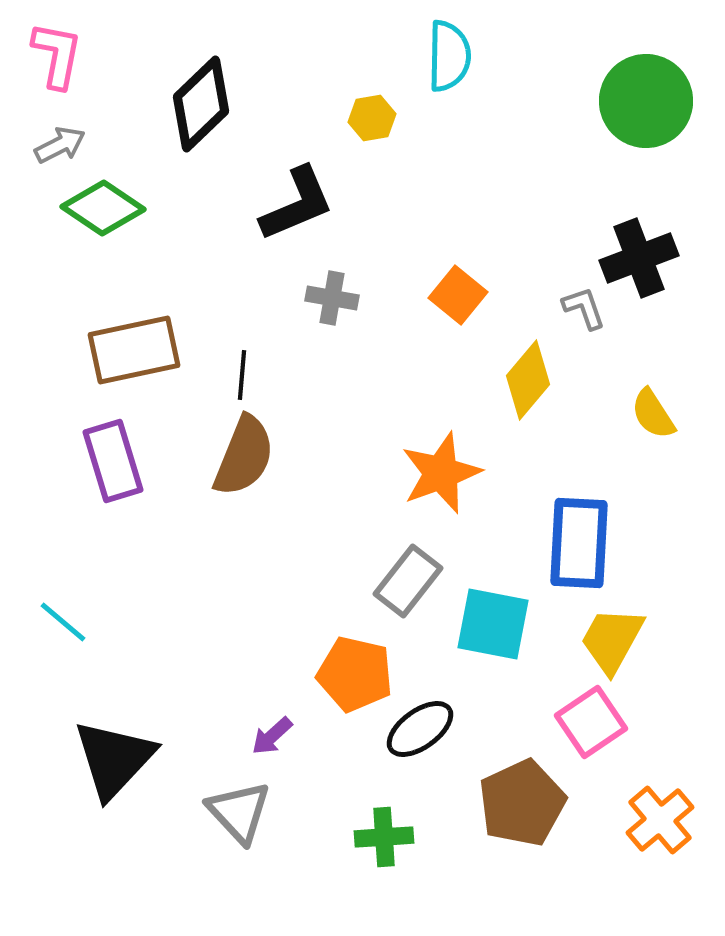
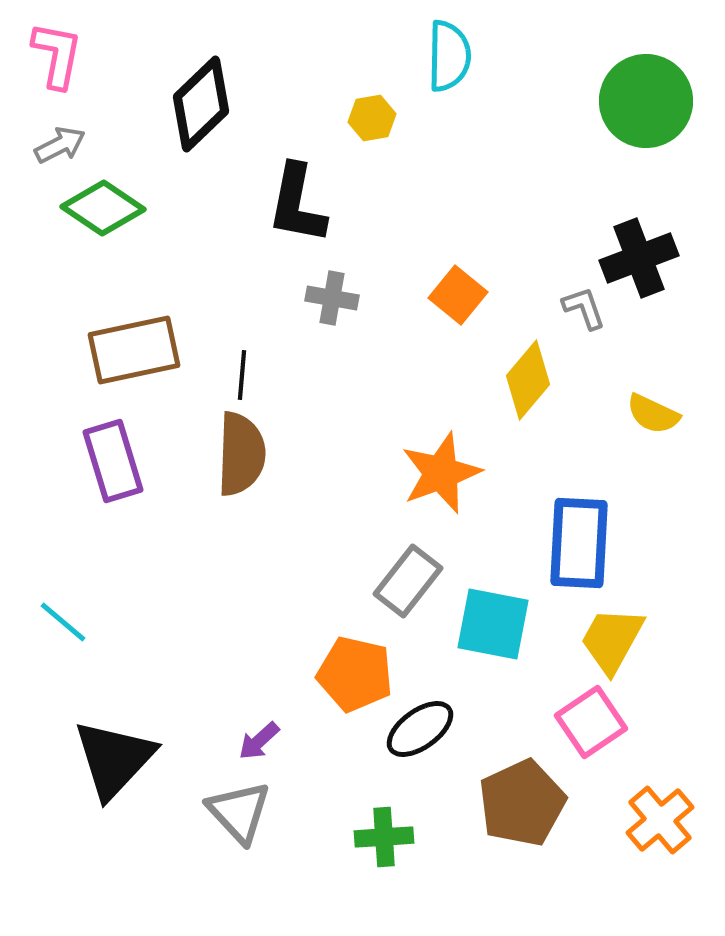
black L-shape: rotated 124 degrees clockwise
yellow semicircle: rotated 32 degrees counterclockwise
brown semicircle: moved 3 px left, 2 px up; rotated 20 degrees counterclockwise
purple arrow: moved 13 px left, 5 px down
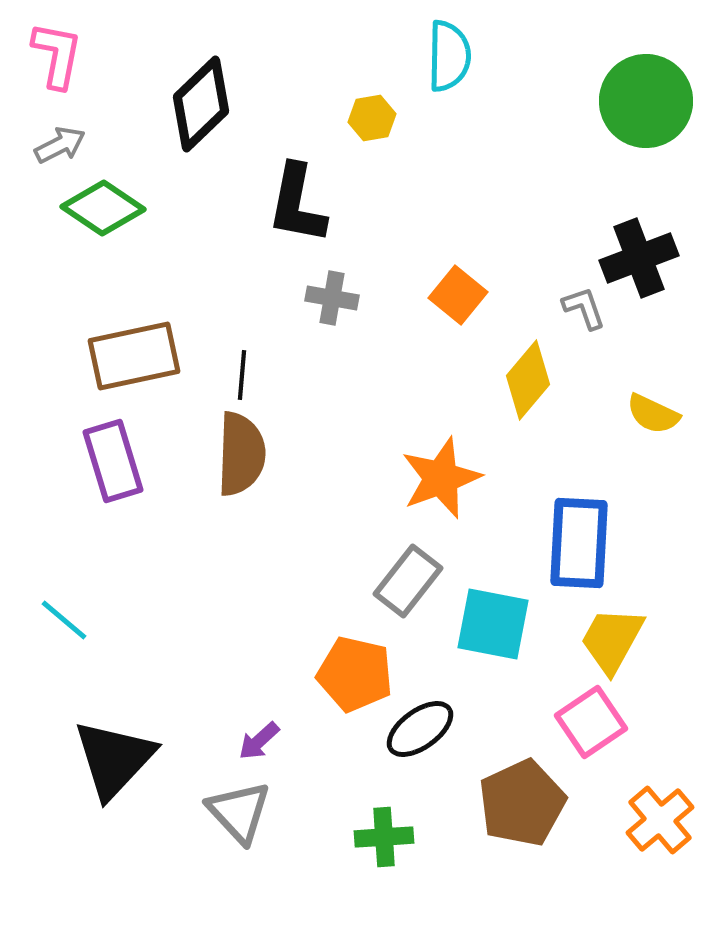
brown rectangle: moved 6 px down
orange star: moved 5 px down
cyan line: moved 1 px right, 2 px up
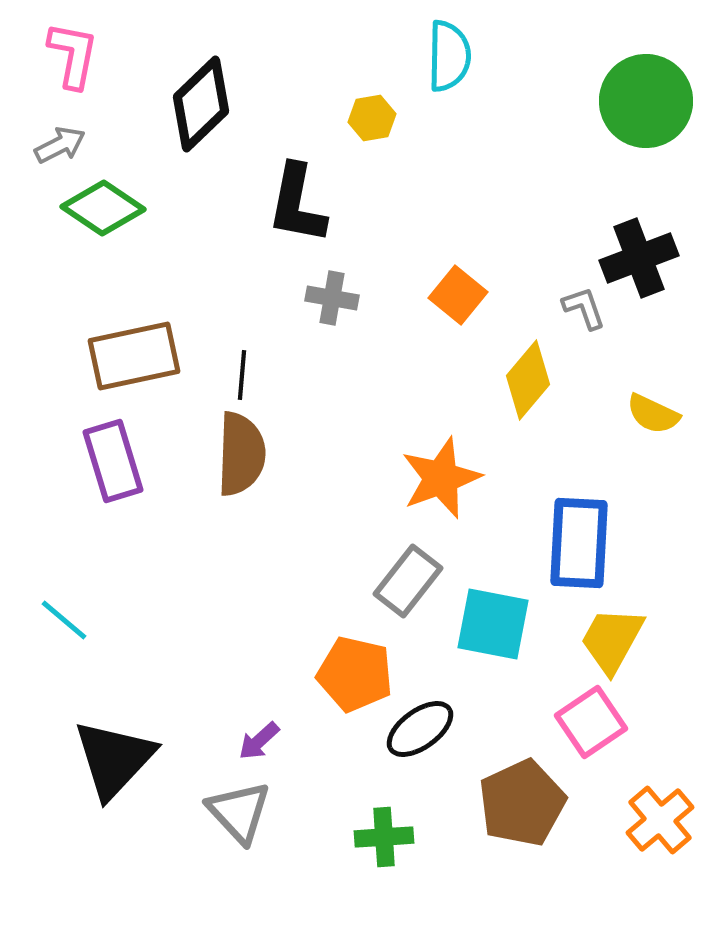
pink L-shape: moved 16 px right
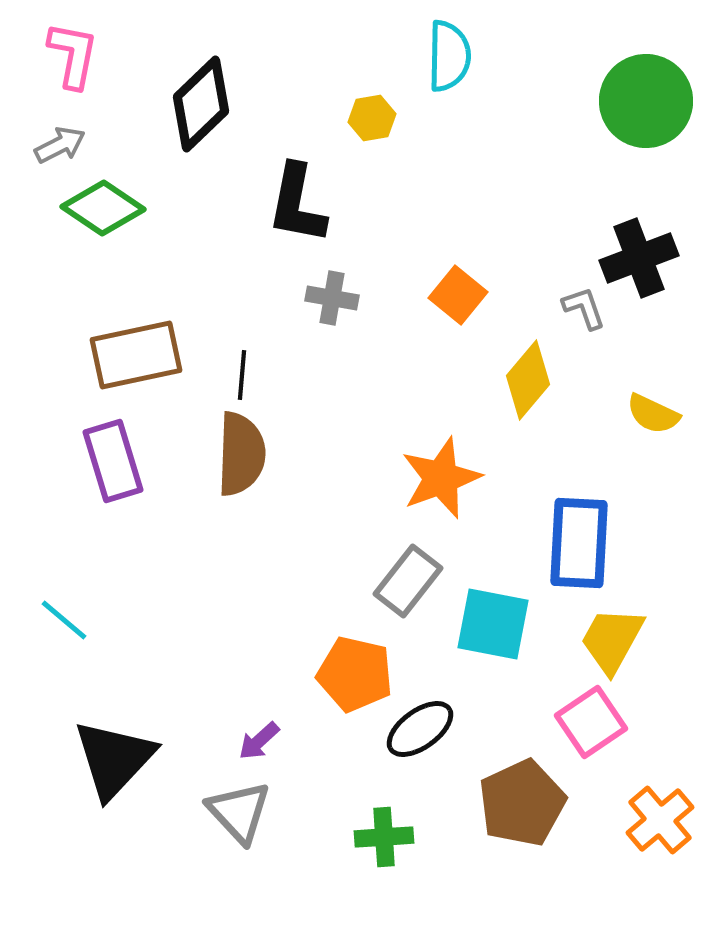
brown rectangle: moved 2 px right, 1 px up
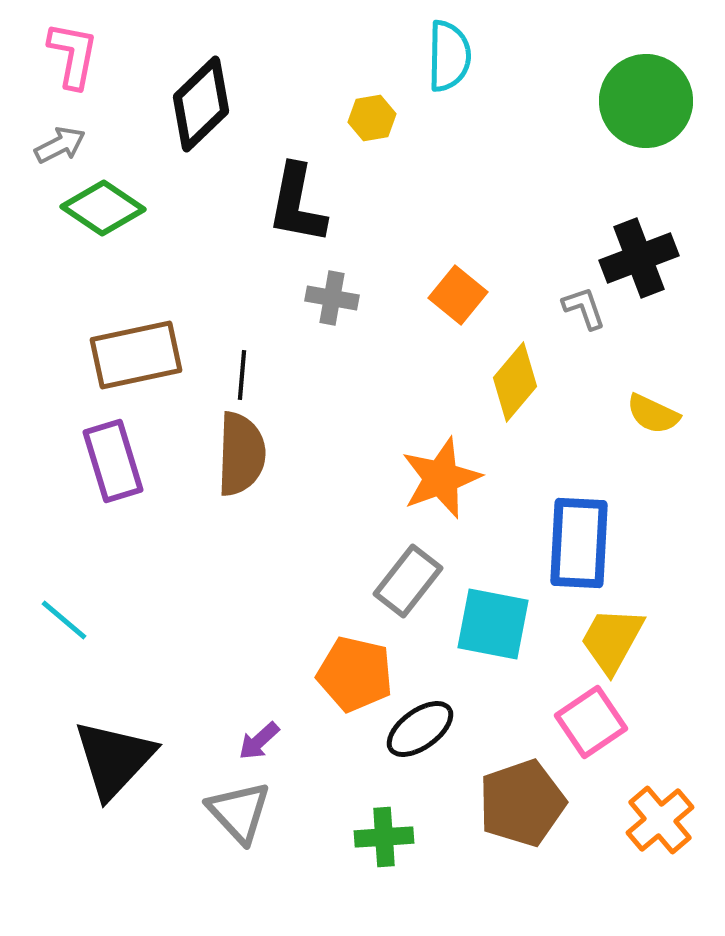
yellow diamond: moved 13 px left, 2 px down
brown pentagon: rotated 6 degrees clockwise
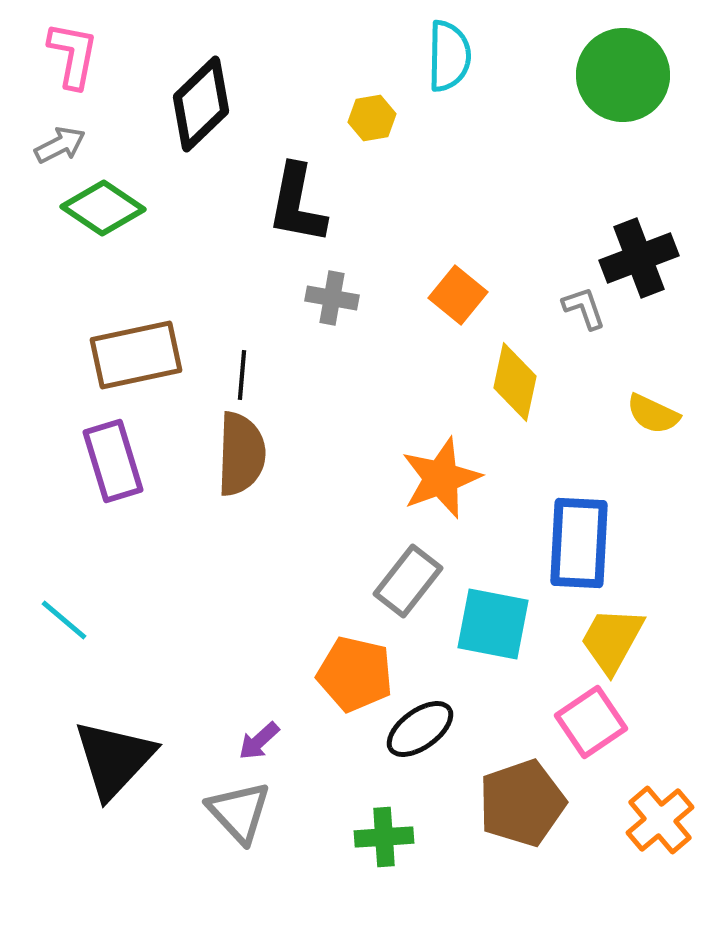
green circle: moved 23 px left, 26 px up
yellow diamond: rotated 28 degrees counterclockwise
